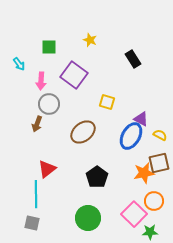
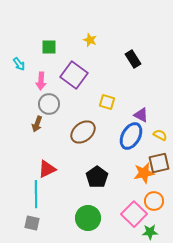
purple triangle: moved 4 px up
red triangle: rotated 12 degrees clockwise
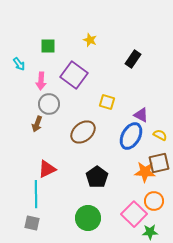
green square: moved 1 px left, 1 px up
black rectangle: rotated 66 degrees clockwise
orange star: moved 1 px right, 1 px up; rotated 15 degrees clockwise
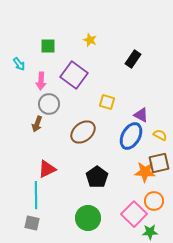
cyan line: moved 1 px down
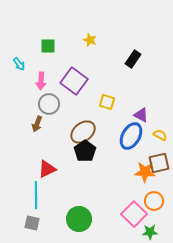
purple square: moved 6 px down
black pentagon: moved 12 px left, 26 px up
green circle: moved 9 px left, 1 px down
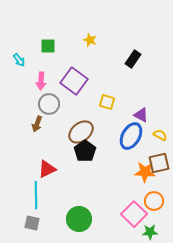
cyan arrow: moved 4 px up
brown ellipse: moved 2 px left
